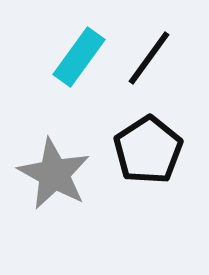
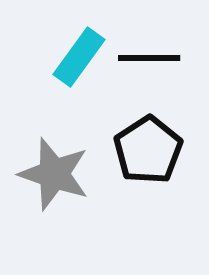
black line: rotated 54 degrees clockwise
gray star: rotated 10 degrees counterclockwise
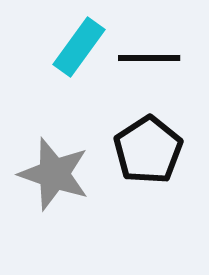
cyan rectangle: moved 10 px up
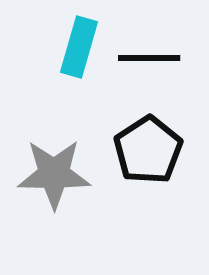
cyan rectangle: rotated 20 degrees counterclockwise
gray star: rotated 18 degrees counterclockwise
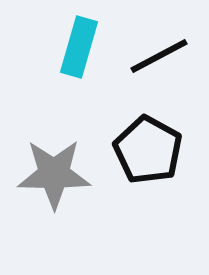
black line: moved 10 px right, 2 px up; rotated 28 degrees counterclockwise
black pentagon: rotated 10 degrees counterclockwise
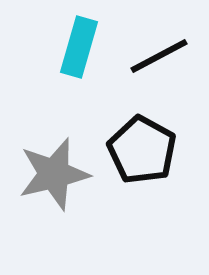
black pentagon: moved 6 px left
gray star: rotated 14 degrees counterclockwise
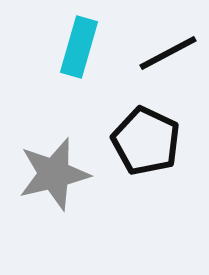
black line: moved 9 px right, 3 px up
black pentagon: moved 4 px right, 9 px up; rotated 4 degrees counterclockwise
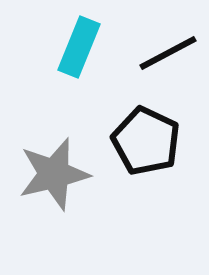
cyan rectangle: rotated 6 degrees clockwise
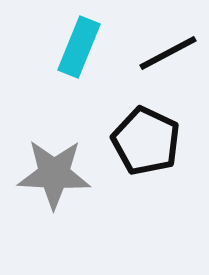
gray star: rotated 16 degrees clockwise
